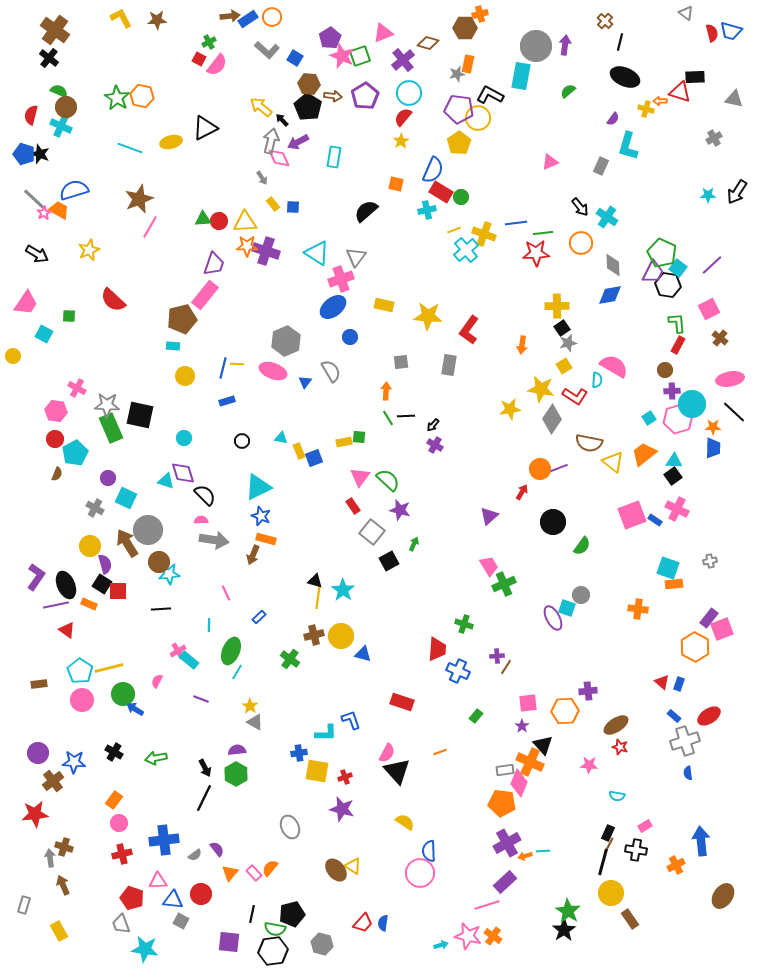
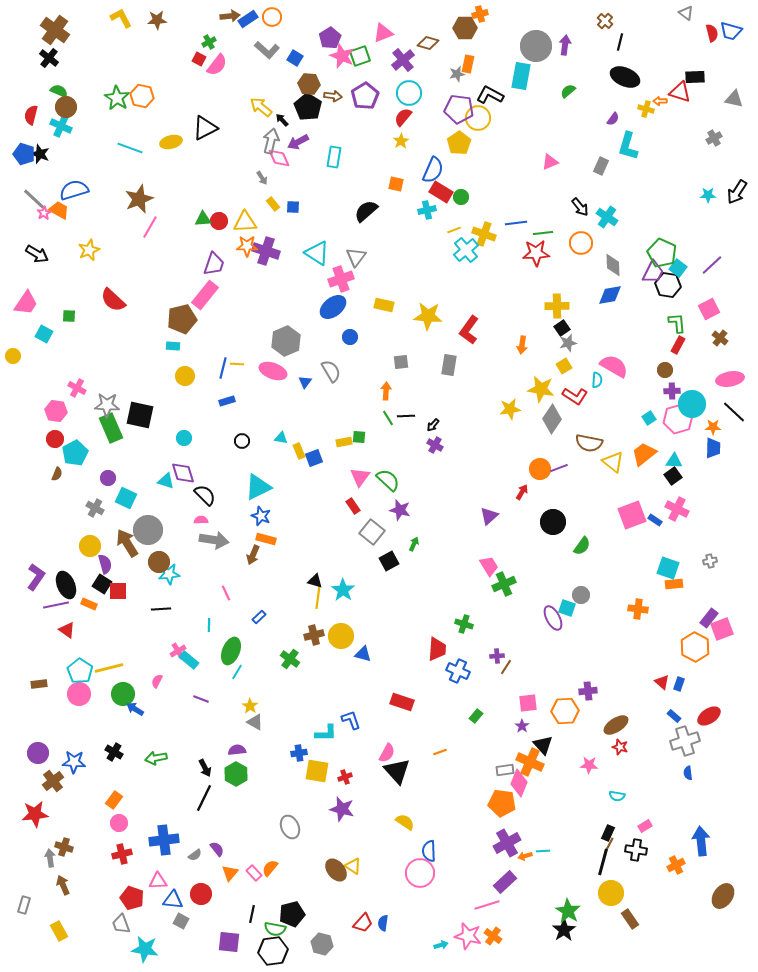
pink circle at (82, 700): moved 3 px left, 6 px up
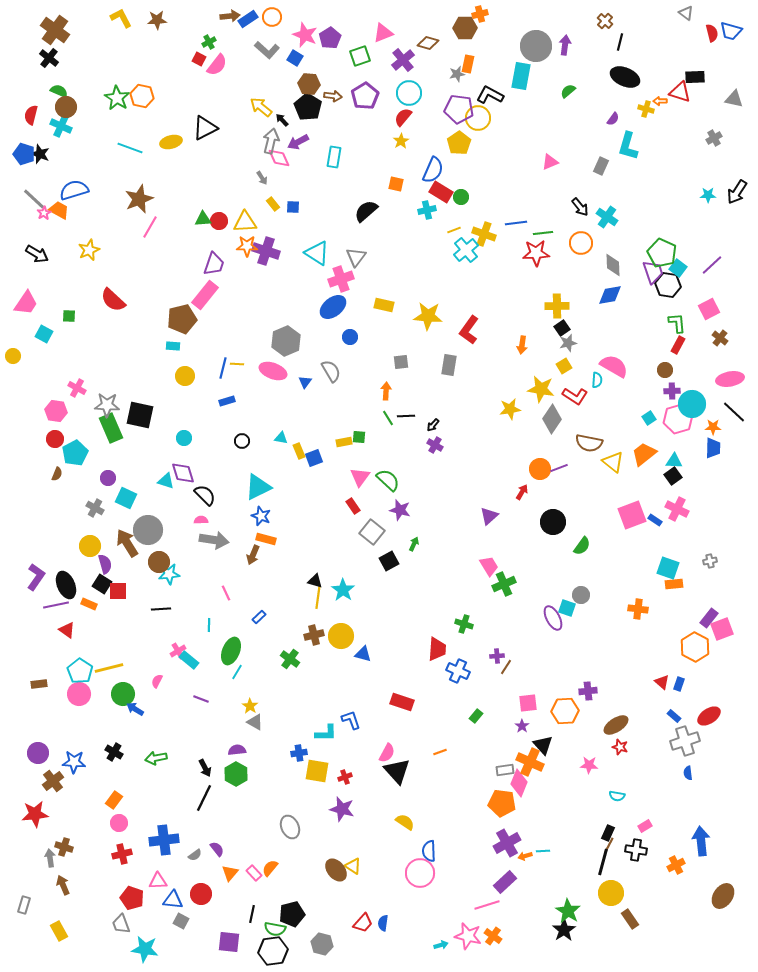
pink star at (342, 56): moved 37 px left, 21 px up
purple trapezoid at (653, 272): rotated 45 degrees counterclockwise
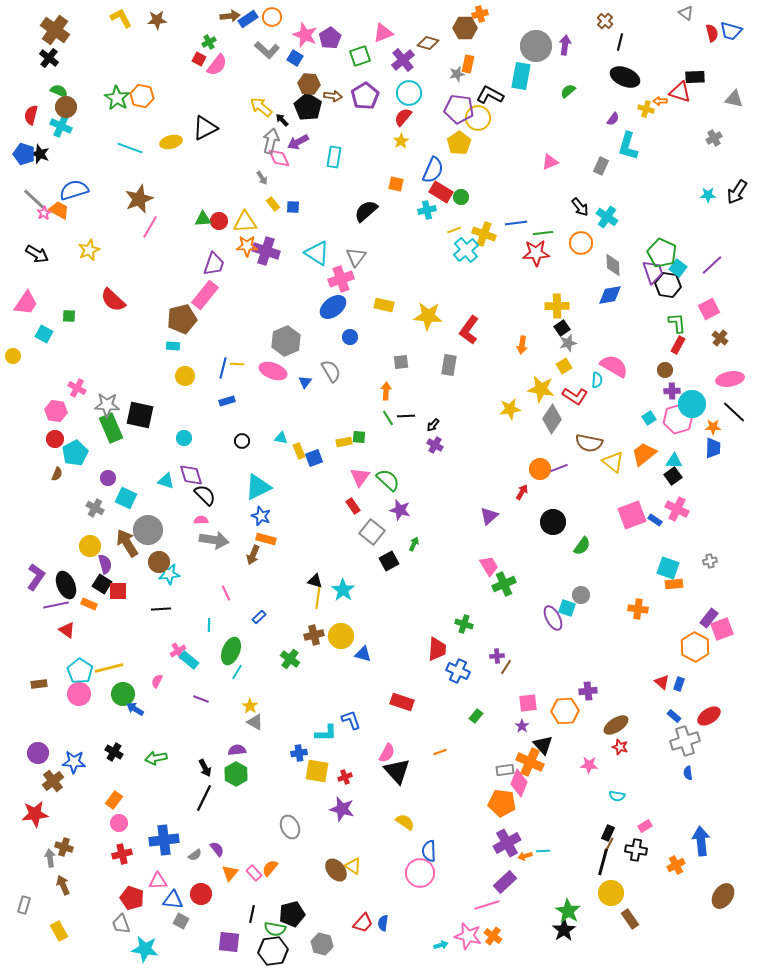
purple diamond at (183, 473): moved 8 px right, 2 px down
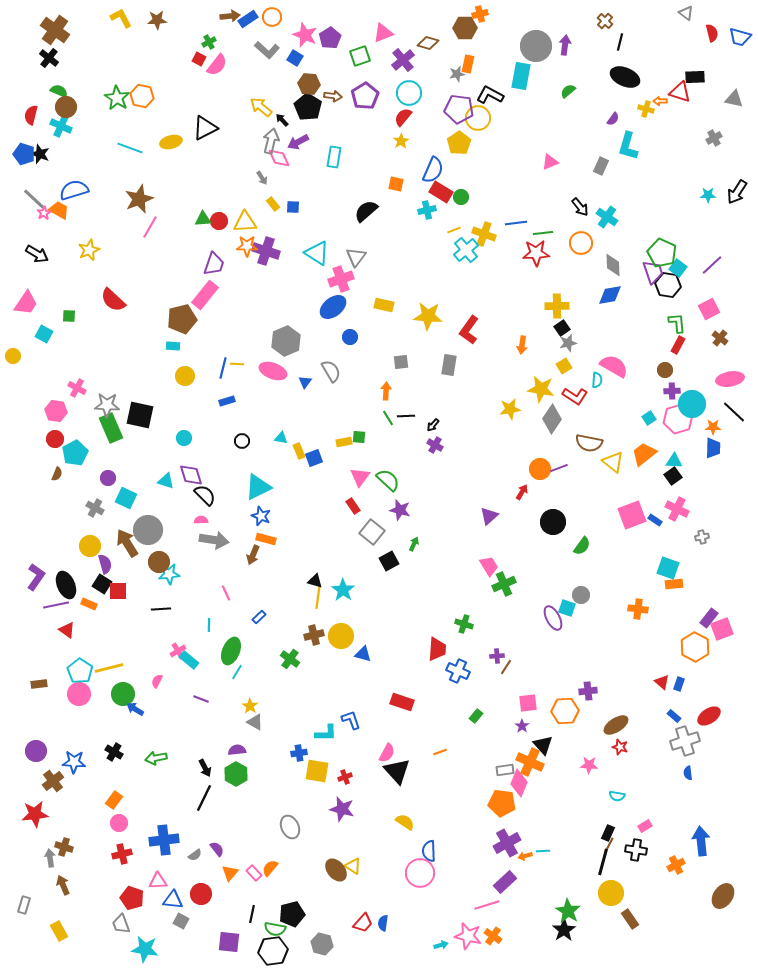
blue trapezoid at (731, 31): moved 9 px right, 6 px down
gray cross at (710, 561): moved 8 px left, 24 px up
purple circle at (38, 753): moved 2 px left, 2 px up
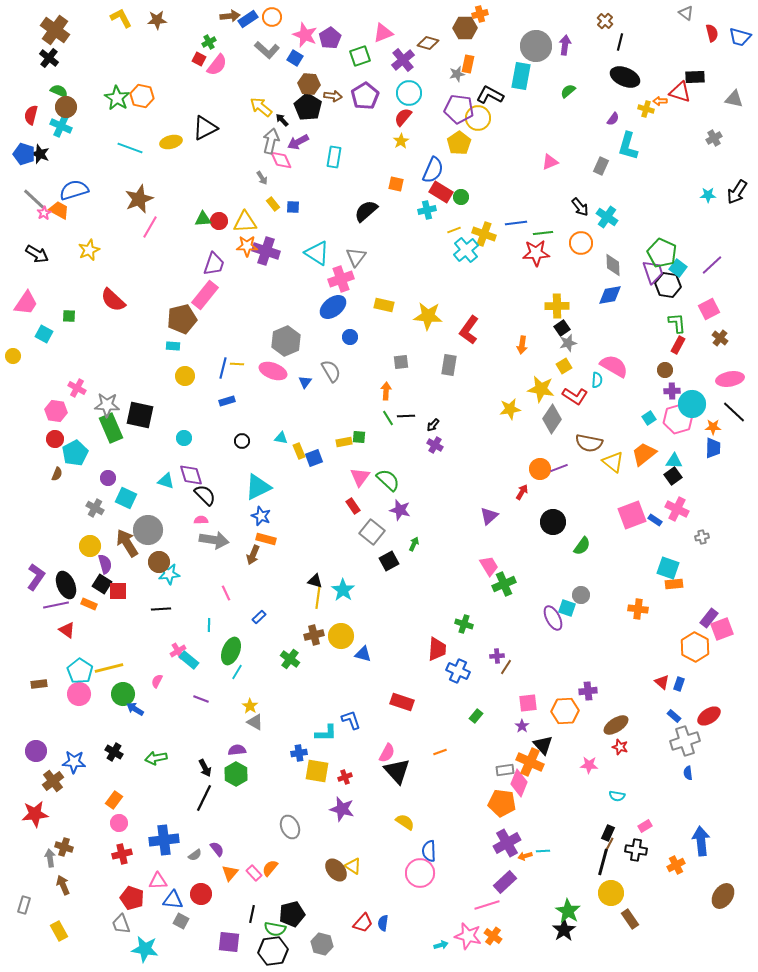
pink diamond at (279, 158): moved 2 px right, 2 px down
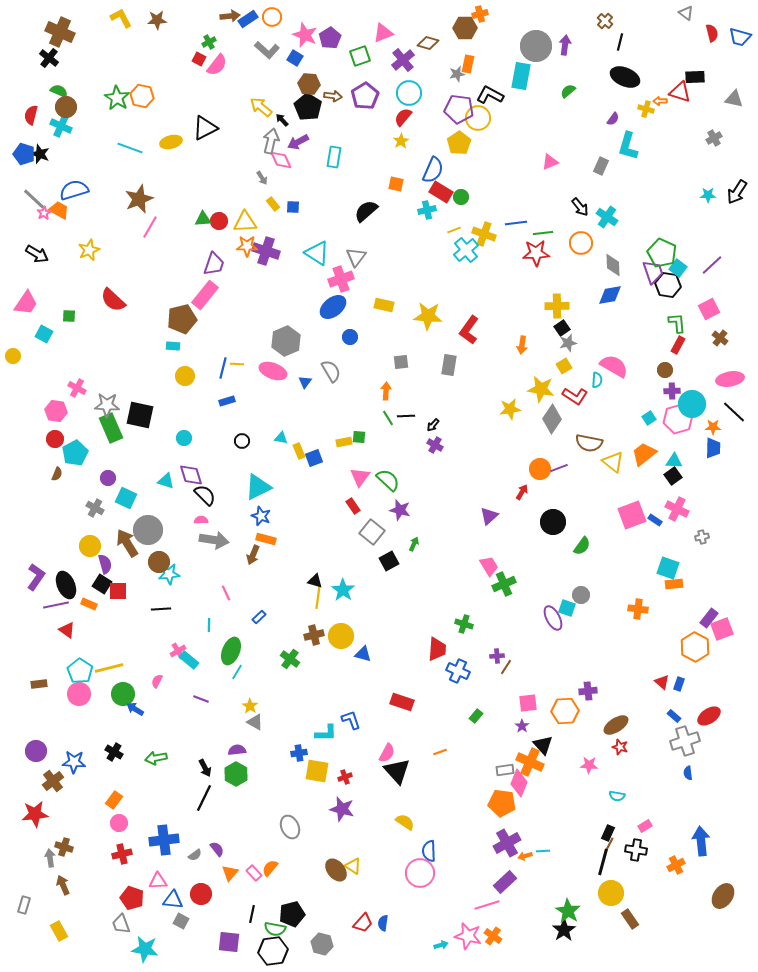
brown cross at (55, 30): moved 5 px right, 2 px down; rotated 12 degrees counterclockwise
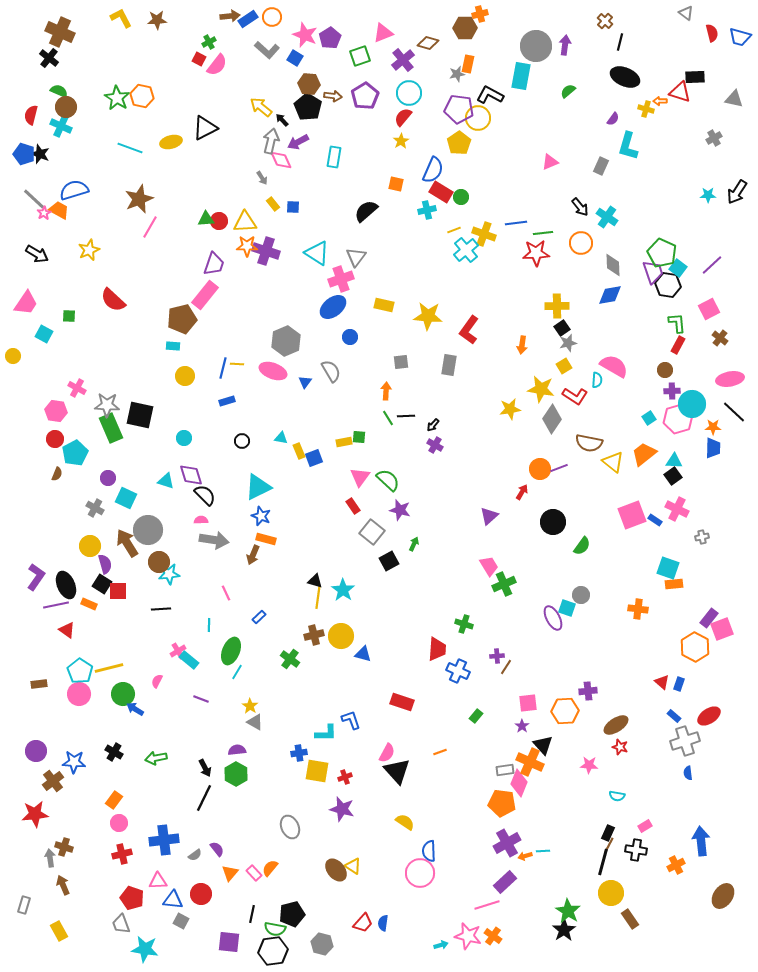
green triangle at (203, 219): moved 3 px right
